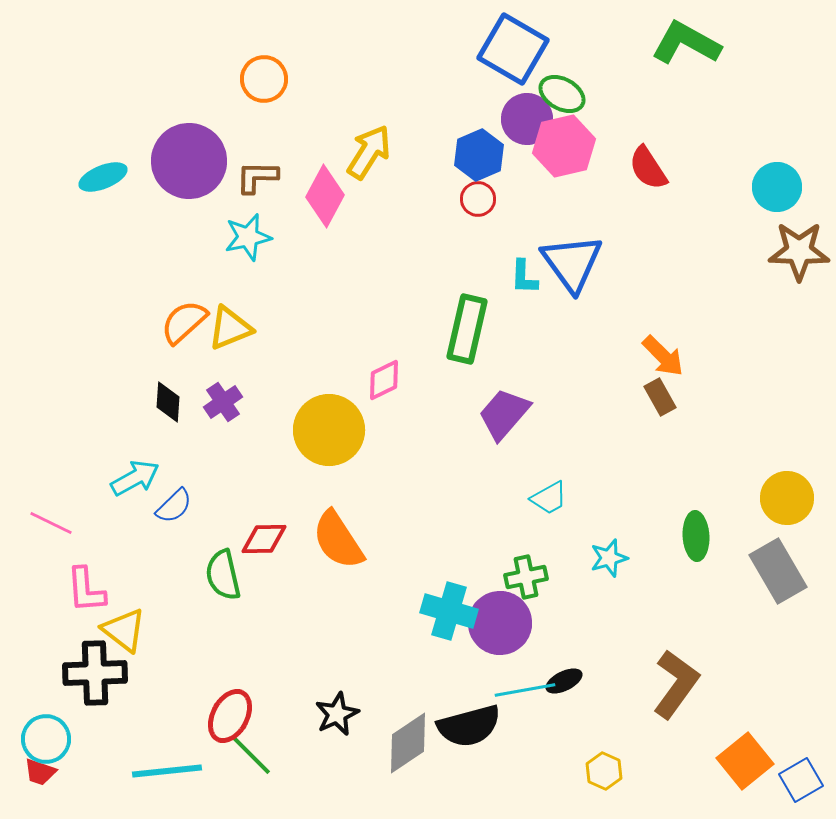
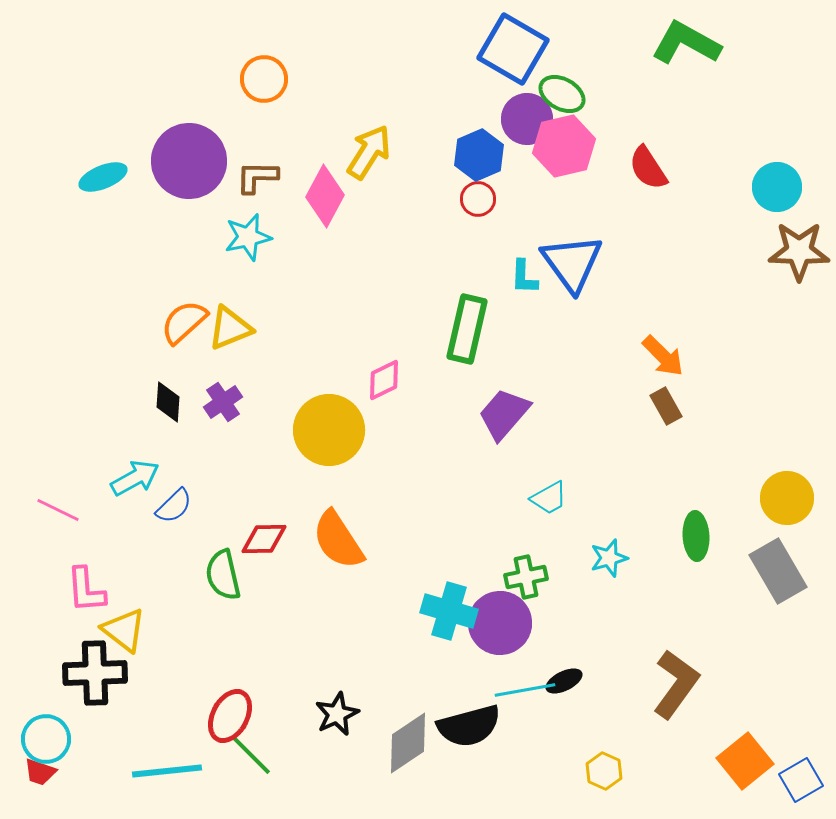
brown rectangle at (660, 397): moved 6 px right, 9 px down
pink line at (51, 523): moved 7 px right, 13 px up
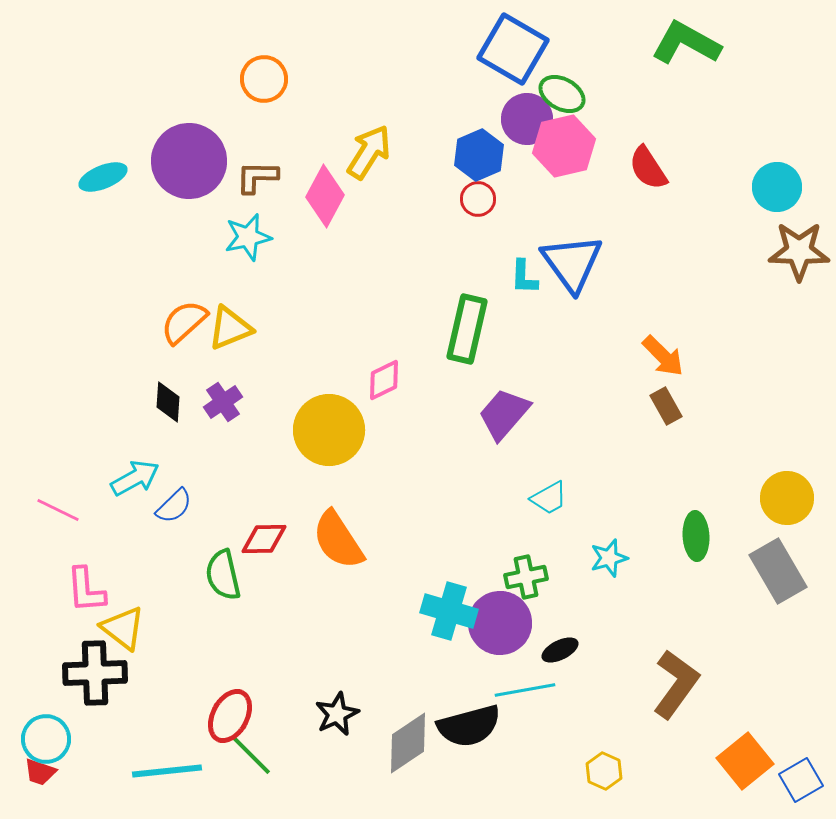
yellow triangle at (124, 630): moved 1 px left, 2 px up
black ellipse at (564, 681): moved 4 px left, 31 px up
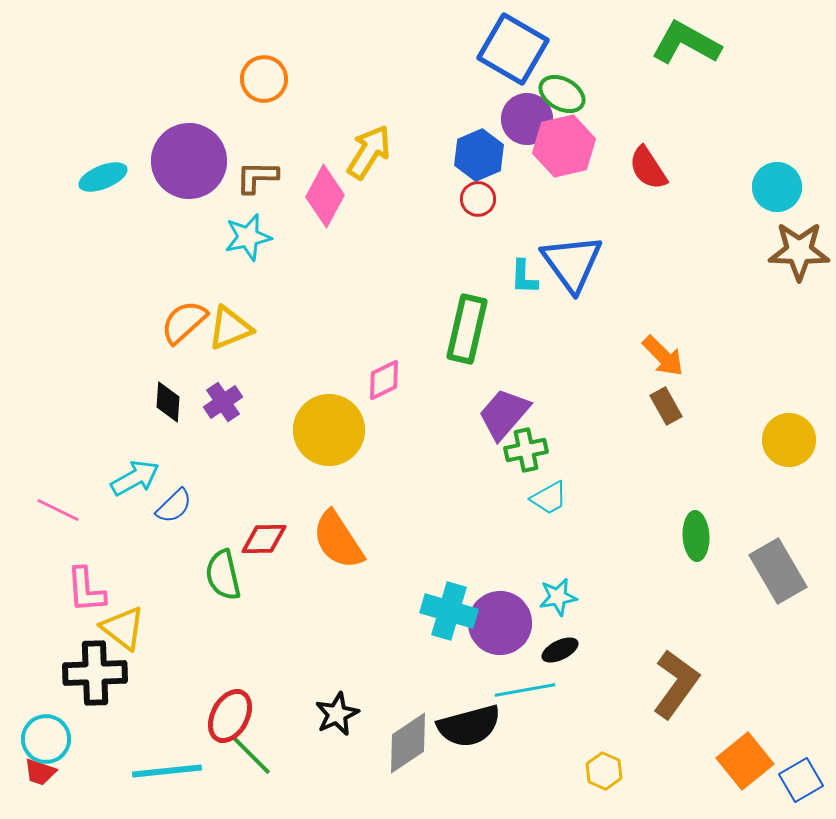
yellow circle at (787, 498): moved 2 px right, 58 px up
cyan star at (609, 558): moved 51 px left, 39 px down; rotated 6 degrees clockwise
green cross at (526, 577): moved 127 px up
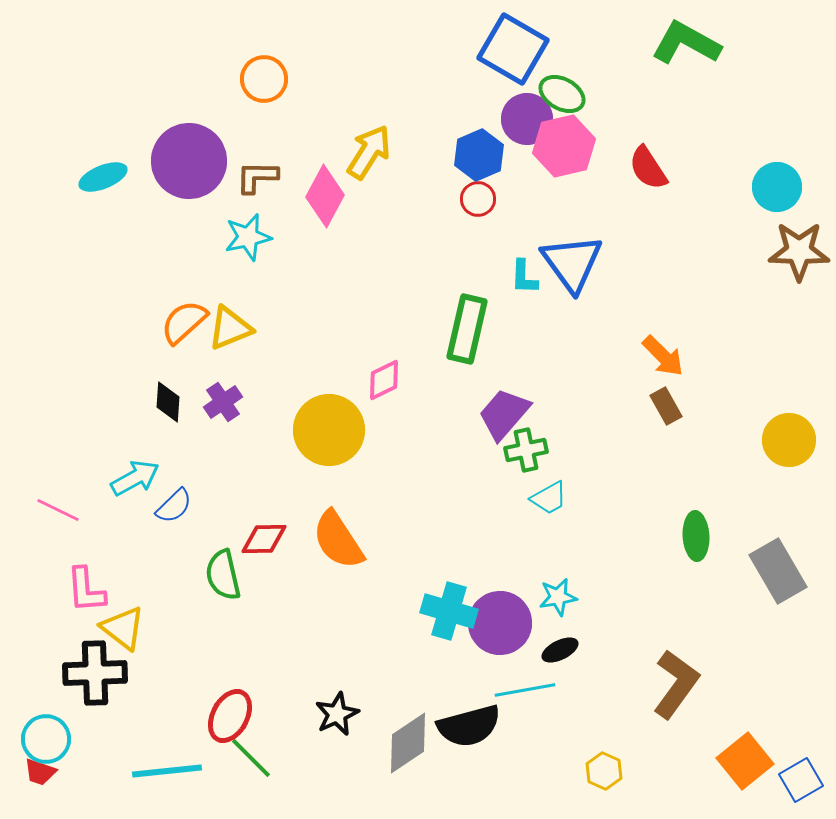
green line at (251, 755): moved 3 px down
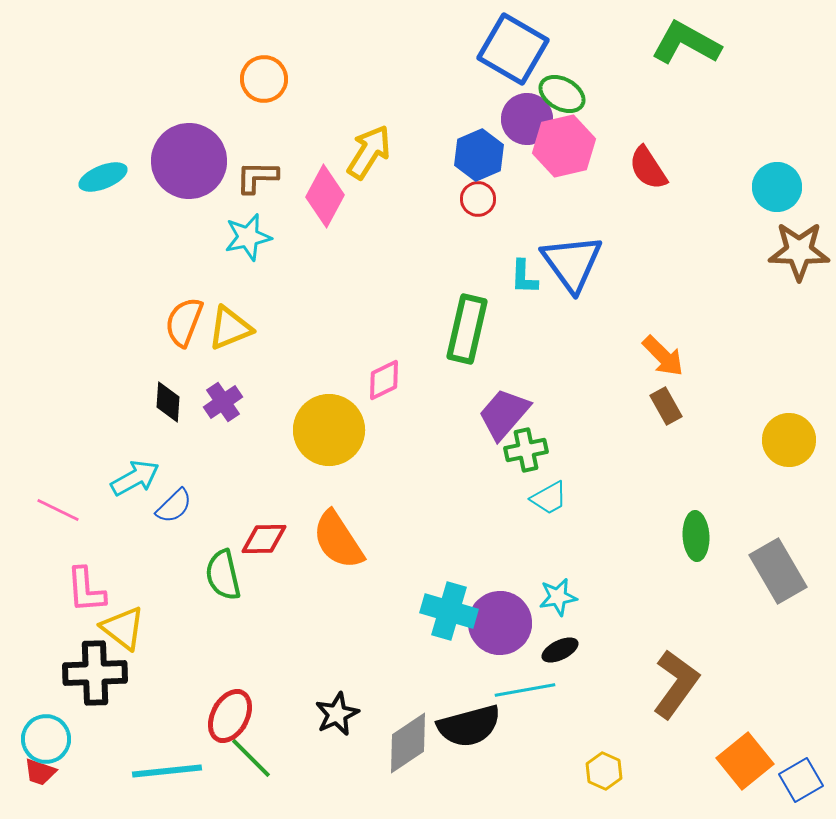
orange semicircle at (184, 322): rotated 27 degrees counterclockwise
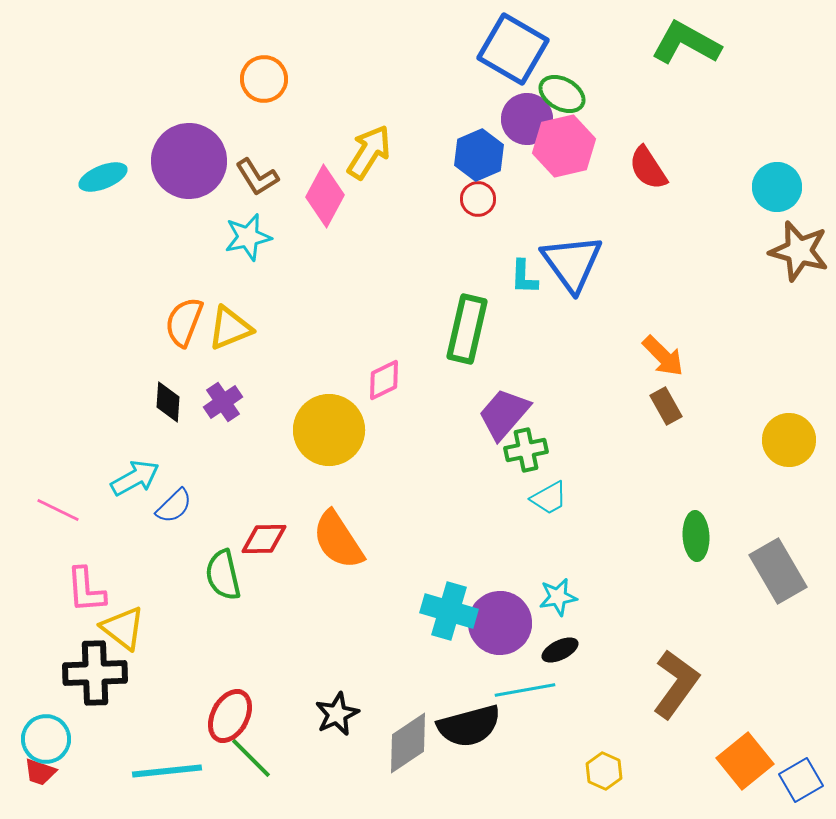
brown L-shape at (257, 177): rotated 123 degrees counterclockwise
brown star at (799, 251): rotated 14 degrees clockwise
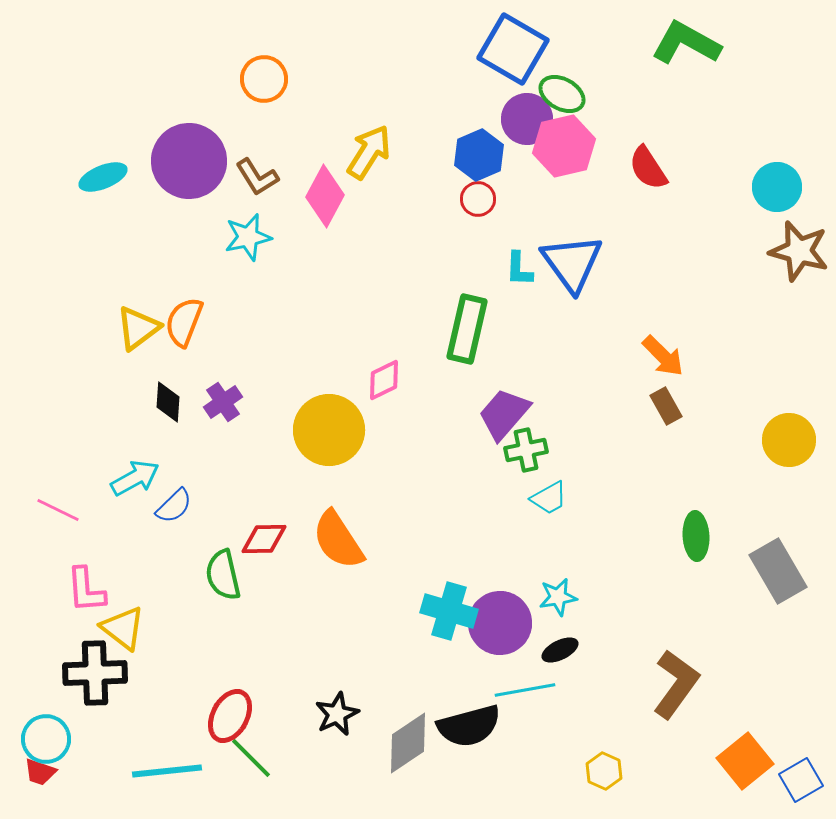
cyan L-shape at (524, 277): moved 5 px left, 8 px up
yellow triangle at (230, 328): moved 92 px left; rotated 15 degrees counterclockwise
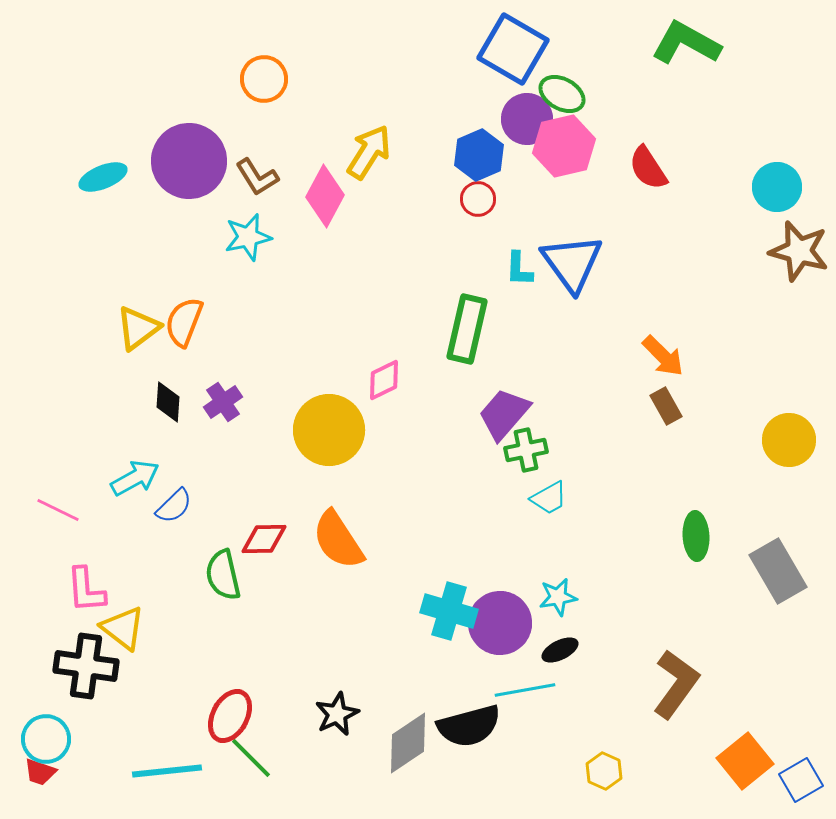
black cross at (95, 673): moved 9 px left, 7 px up; rotated 10 degrees clockwise
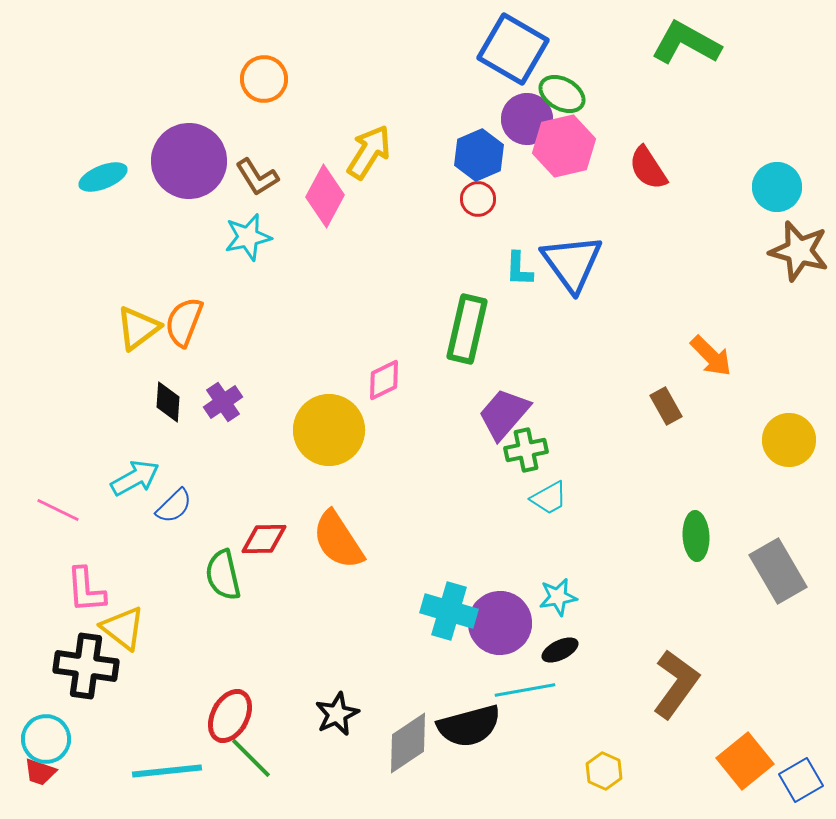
orange arrow at (663, 356): moved 48 px right
